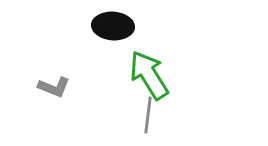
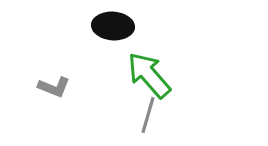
green arrow: rotated 9 degrees counterclockwise
gray line: rotated 9 degrees clockwise
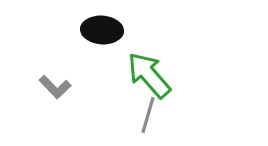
black ellipse: moved 11 px left, 4 px down
gray L-shape: moved 1 px right; rotated 24 degrees clockwise
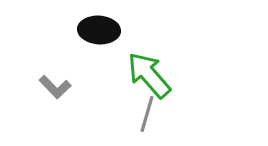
black ellipse: moved 3 px left
gray line: moved 1 px left, 1 px up
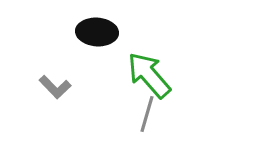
black ellipse: moved 2 px left, 2 px down
